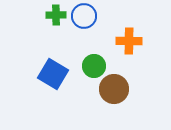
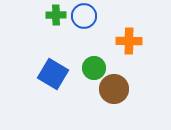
green circle: moved 2 px down
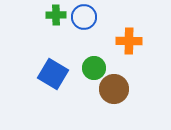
blue circle: moved 1 px down
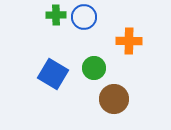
brown circle: moved 10 px down
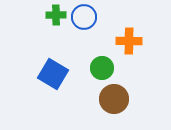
green circle: moved 8 px right
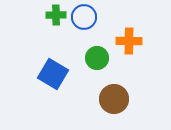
green circle: moved 5 px left, 10 px up
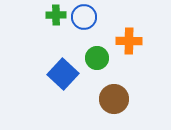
blue square: moved 10 px right; rotated 12 degrees clockwise
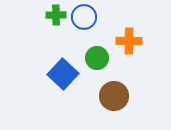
brown circle: moved 3 px up
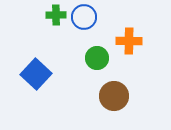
blue square: moved 27 px left
